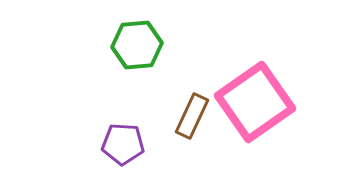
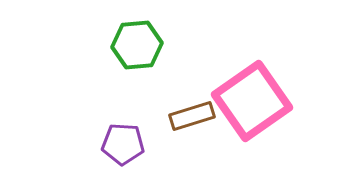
pink square: moved 3 px left, 1 px up
brown rectangle: rotated 48 degrees clockwise
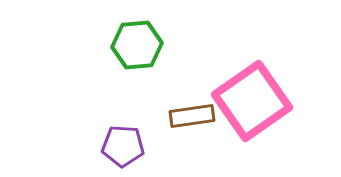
brown rectangle: rotated 9 degrees clockwise
purple pentagon: moved 2 px down
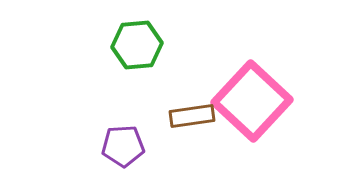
pink square: rotated 12 degrees counterclockwise
purple pentagon: rotated 6 degrees counterclockwise
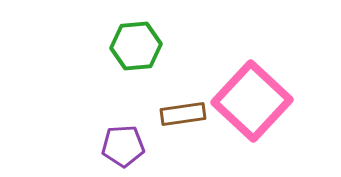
green hexagon: moved 1 px left, 1 px down
brown rectangle: moved 9 px left, 2 px up
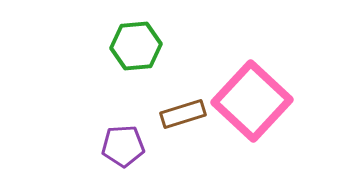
brown rectangle: rotated 9 degrees counterclockwise
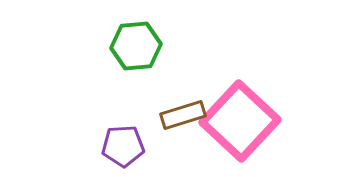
pink square: moved 12 px left, 20 px down
brown rectangle: moved 1 px down
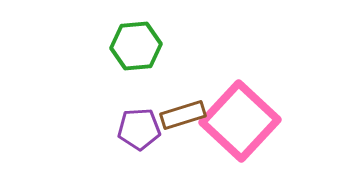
purple pentagon: moved 16 px right, 17 px up
